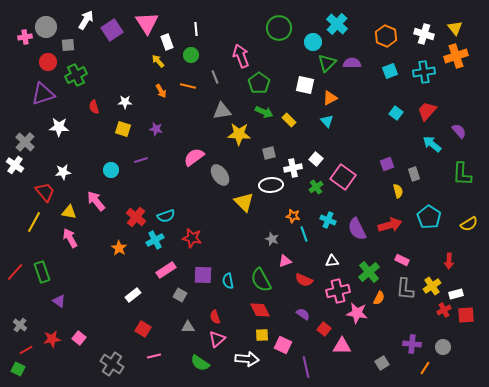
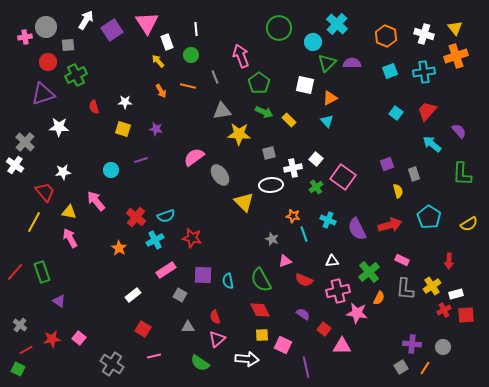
gray square at (382, 363): moved 19 px right, 4 px down
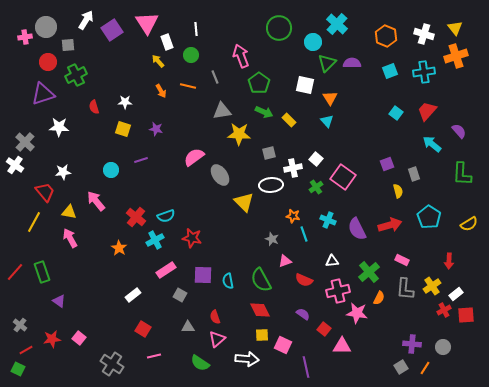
orange triangle at (330, 98): rotated 35 degrees counterclockwise
white rectangle at (456, 294): rotated 24 degrees counterclockwise
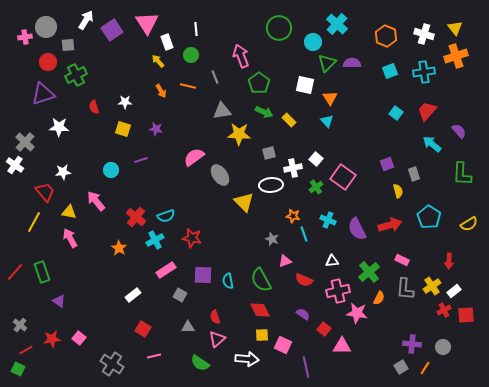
white rectangle at (456, 294): moved 2 px left, 3 px up
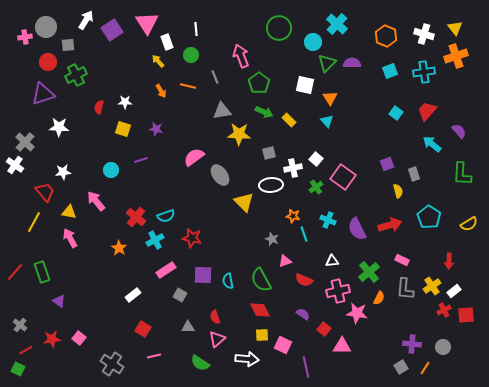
red semicircle at (94, 107): moved 5 px right; rotated 32 degrees clockwise
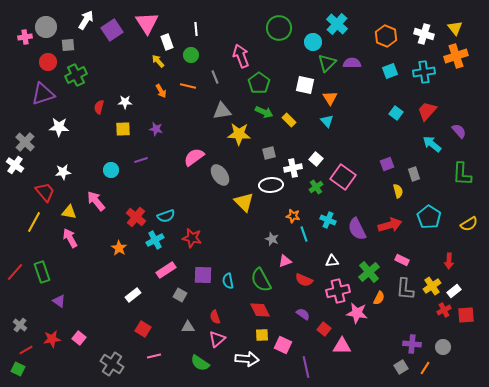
yellow square at (123, 129): rotated 21 degrees counterclockwise
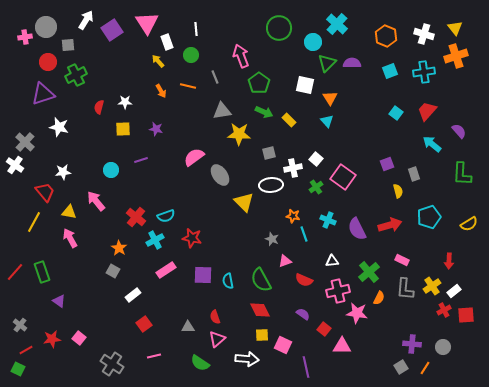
white star at (59, 127): rotated 12 degrees clockwise
cyan pentagon at (429, 217): rotated 20 degrees clockwise
gray square at (180, 295): moved 67 px left, 24 px up
red square at (143, 329): moved 1 px right, 5 px up; rotated 21 degrees clockwise
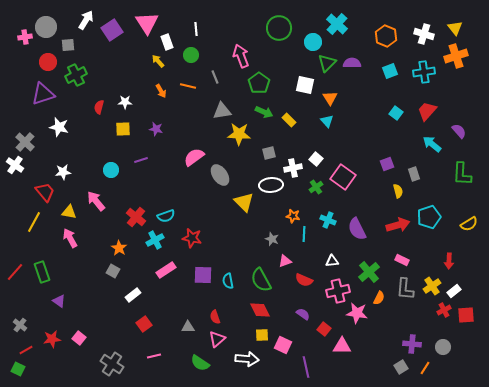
red arrow at (390, 225): moved 8 px right
cyan line at (304, 234): rotated 21 degrees clockwise
